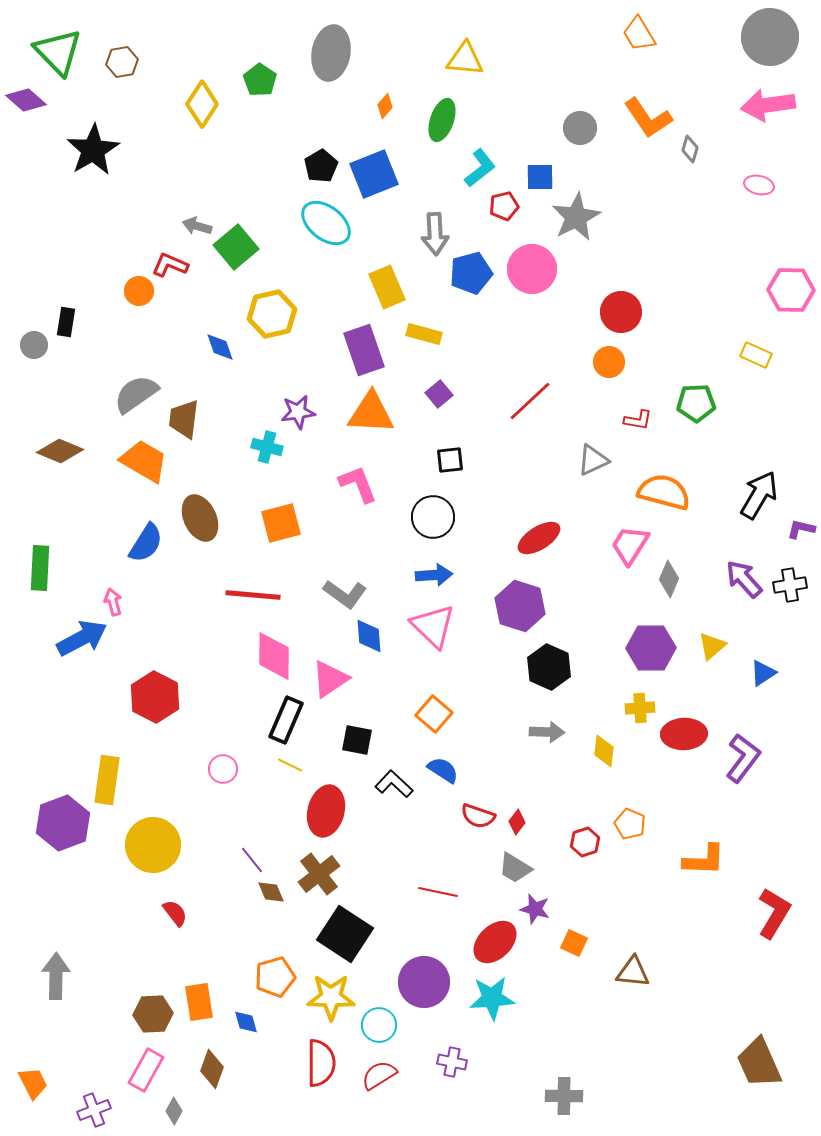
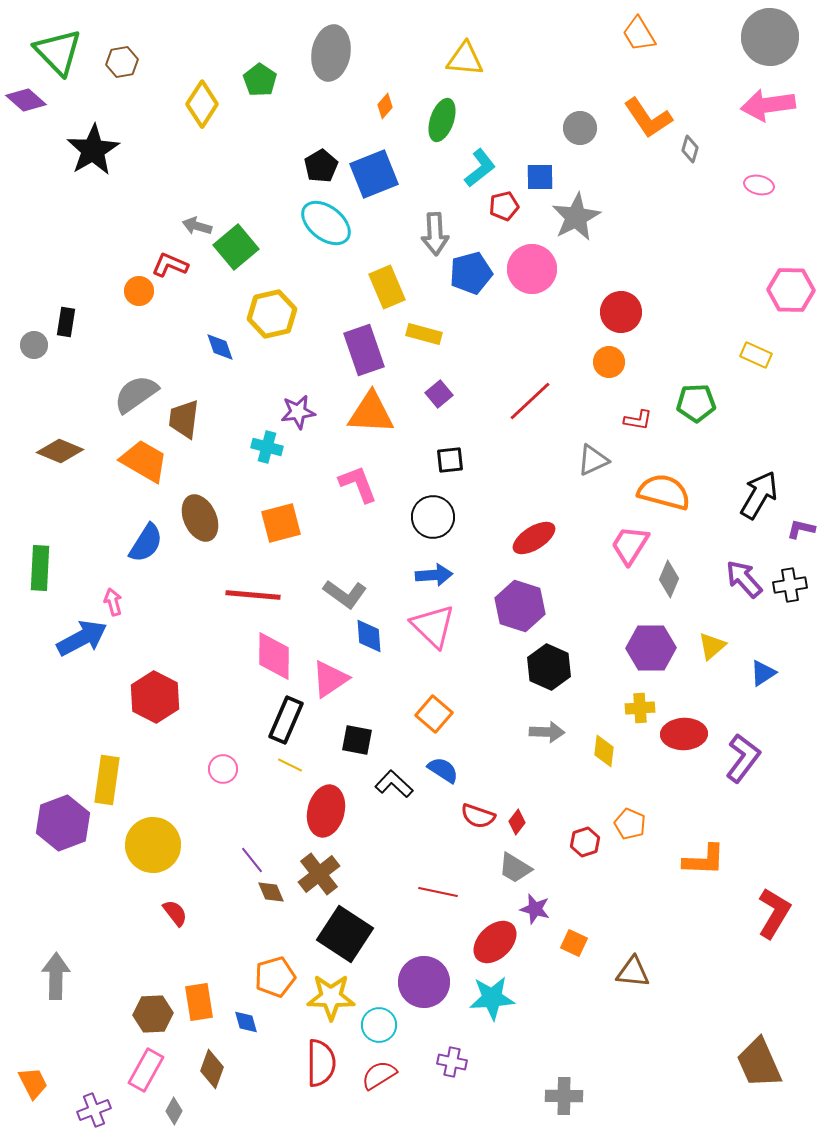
red ellipse at (539, 538): moved 5 px left
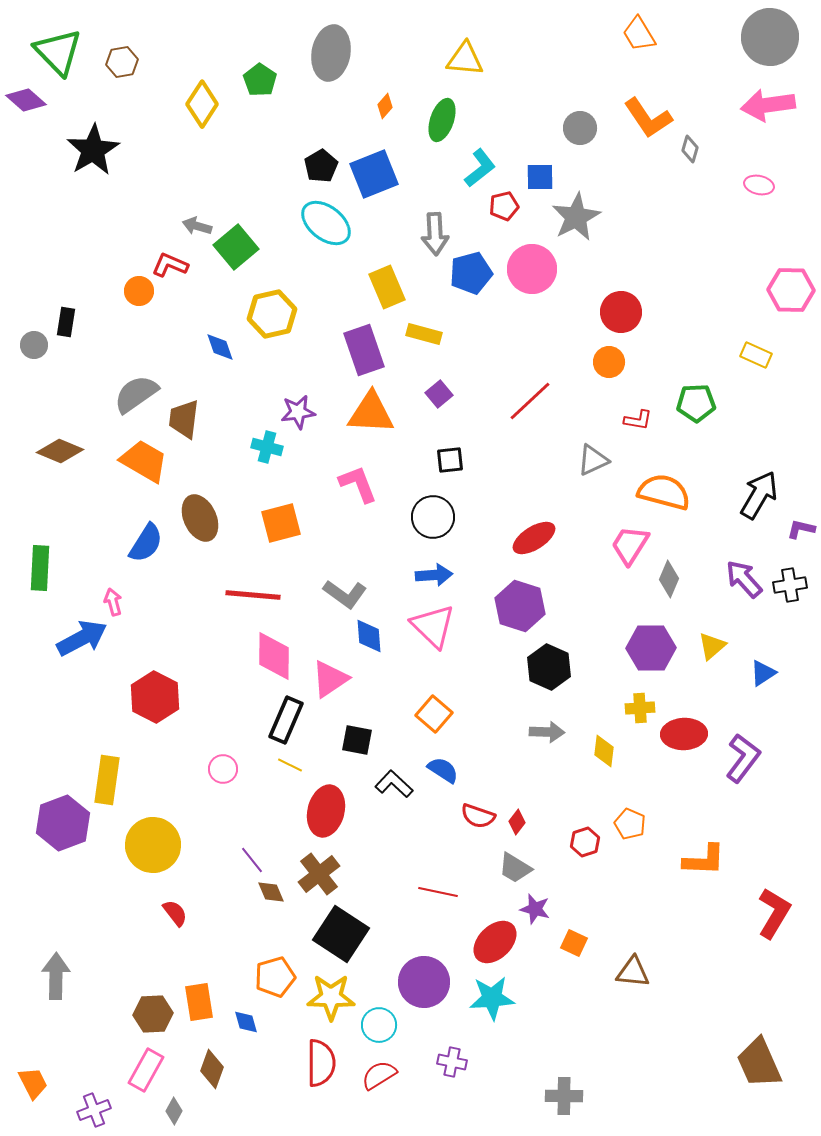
black square at (345, 934): moved 4 px left
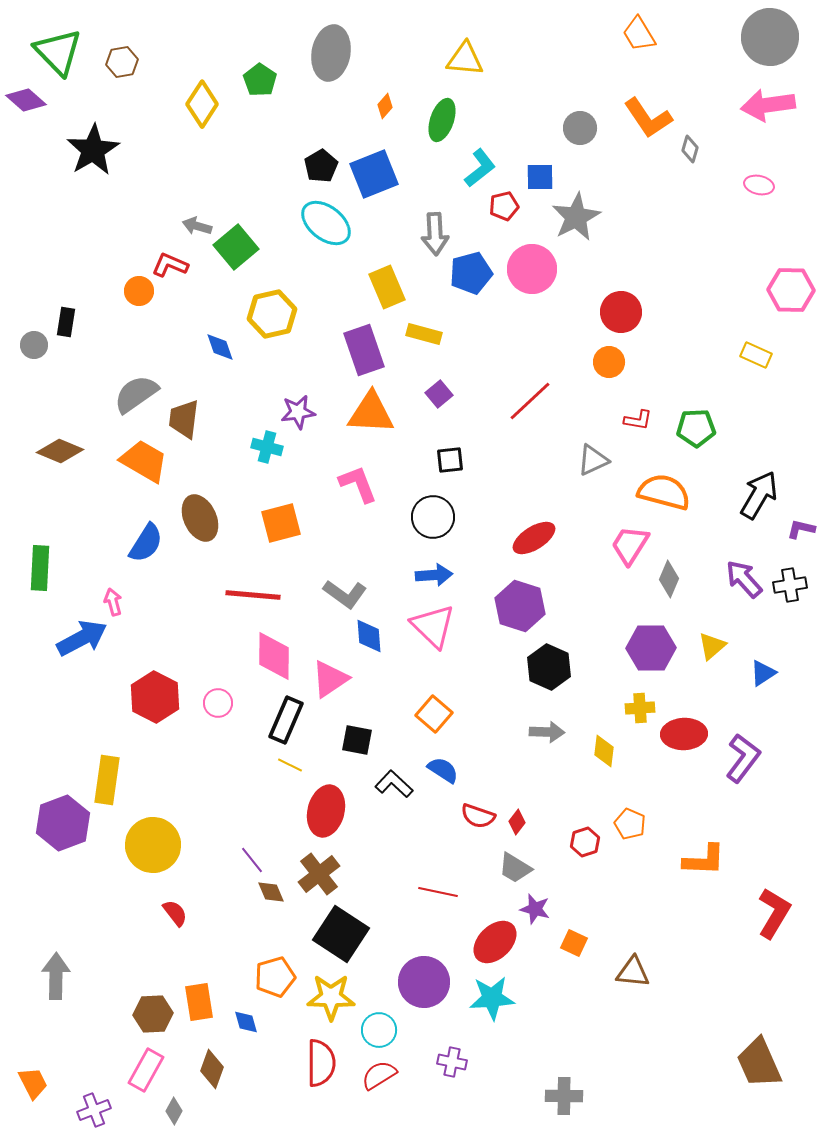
green pentagon at (696, 403): moved 25 px down
pink circle at (223, 769): moved 5 px left, 66 px up
cyan circle at (379, 1025): moved 5 px down
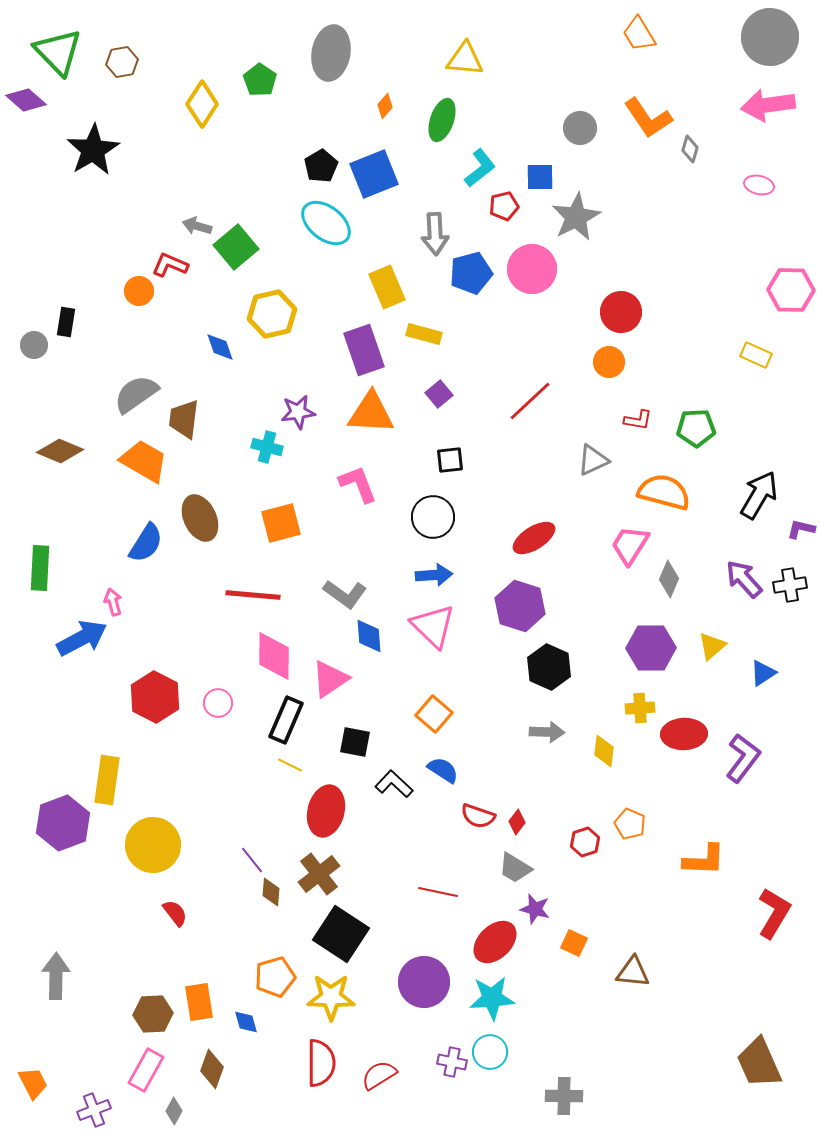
black square at (357, 740): moved 2 px left, 2 px down
brown diamond at (271, 892): rotated 28 degrees clockwise
cyan circle at (379, 1030): moved 111 px right, 22 px down
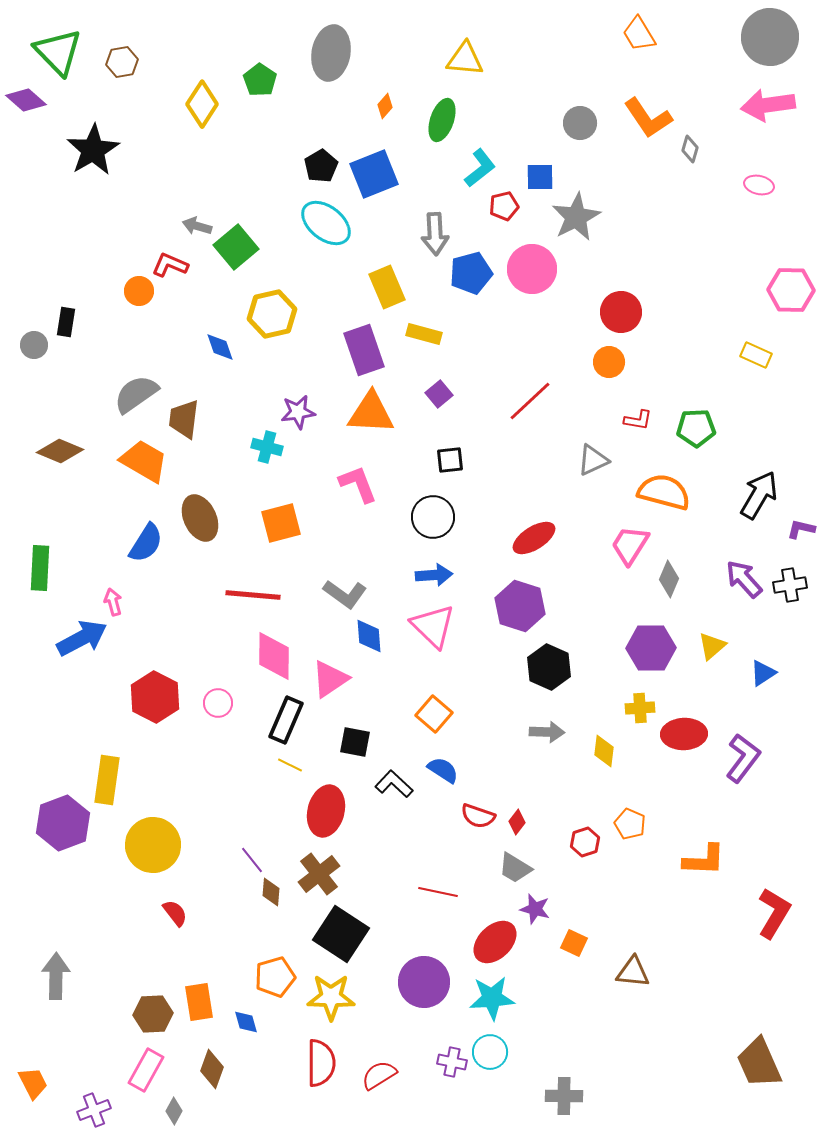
gray circle at (580, 128): moved 5 px up
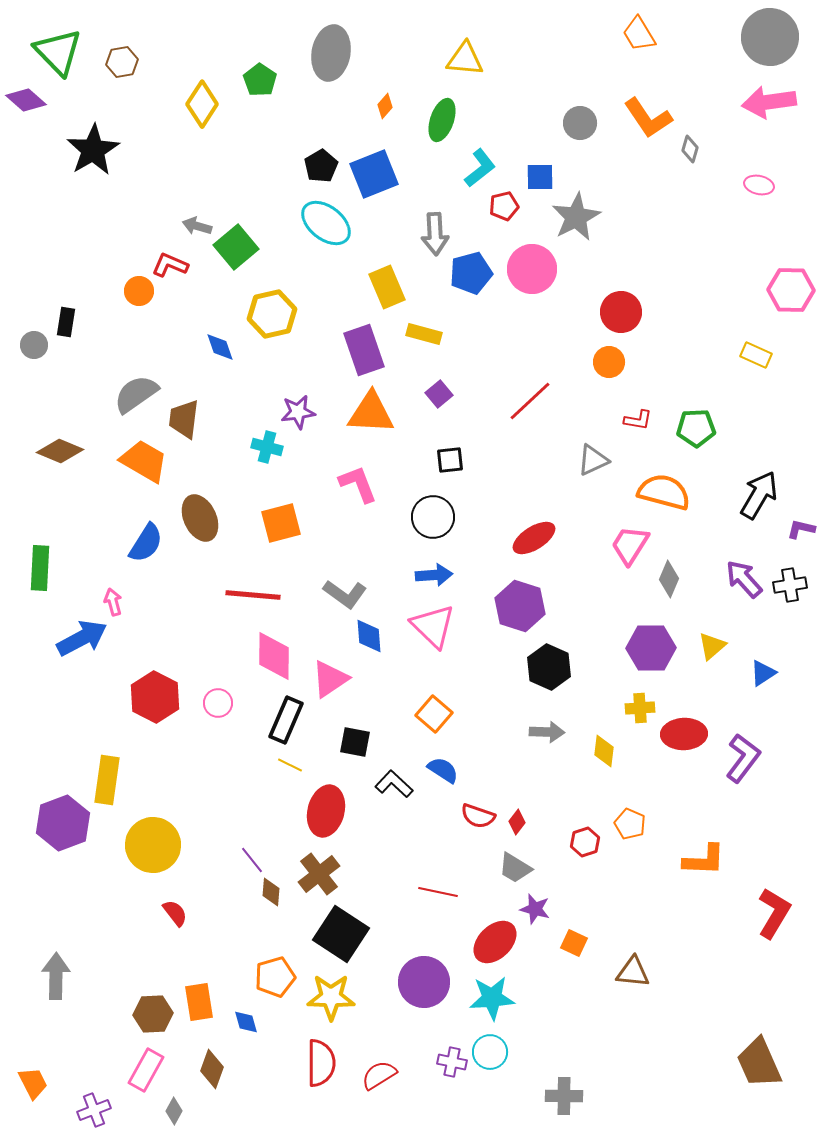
pink arrow at (768, 105): moved 1 px right, 3 px up
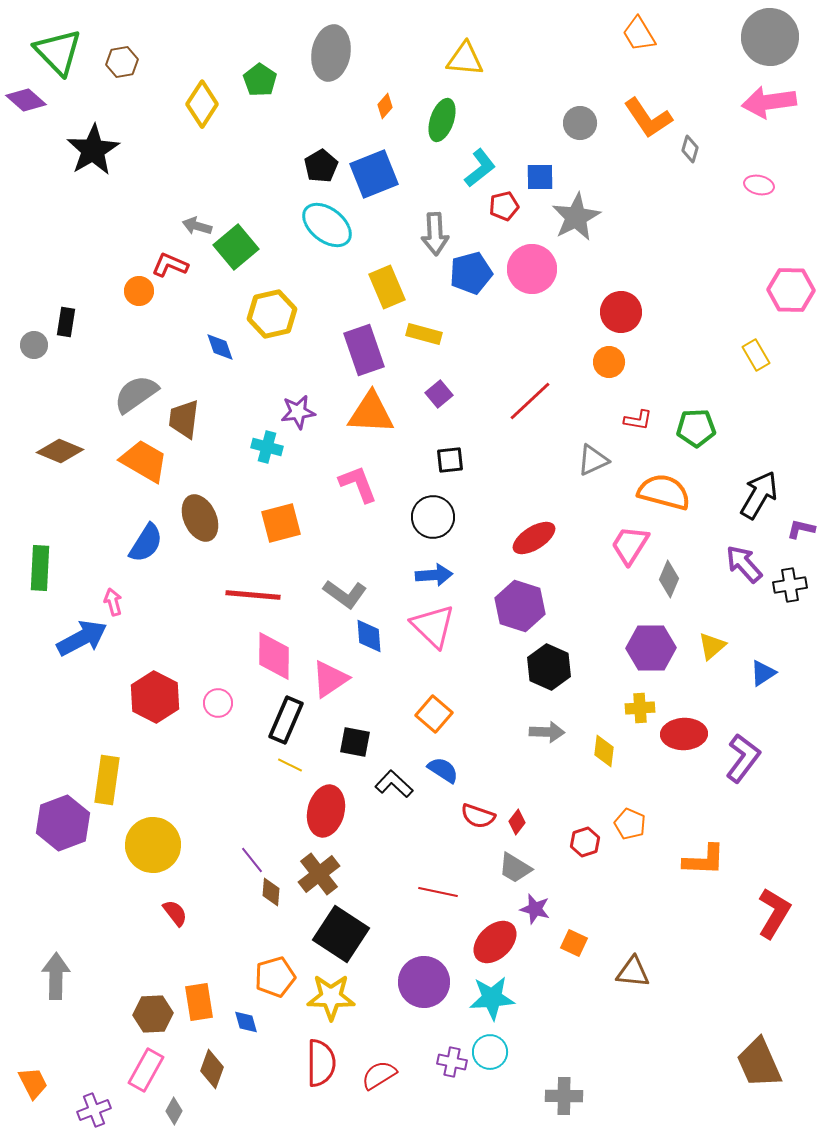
cyan ellipse at (326, 223): moved 1 px right, 2 px down
yellow rectangle at (756, 355): rotated 36 degrees clockwise
purple arrow at (744, 579): moved 15 px up
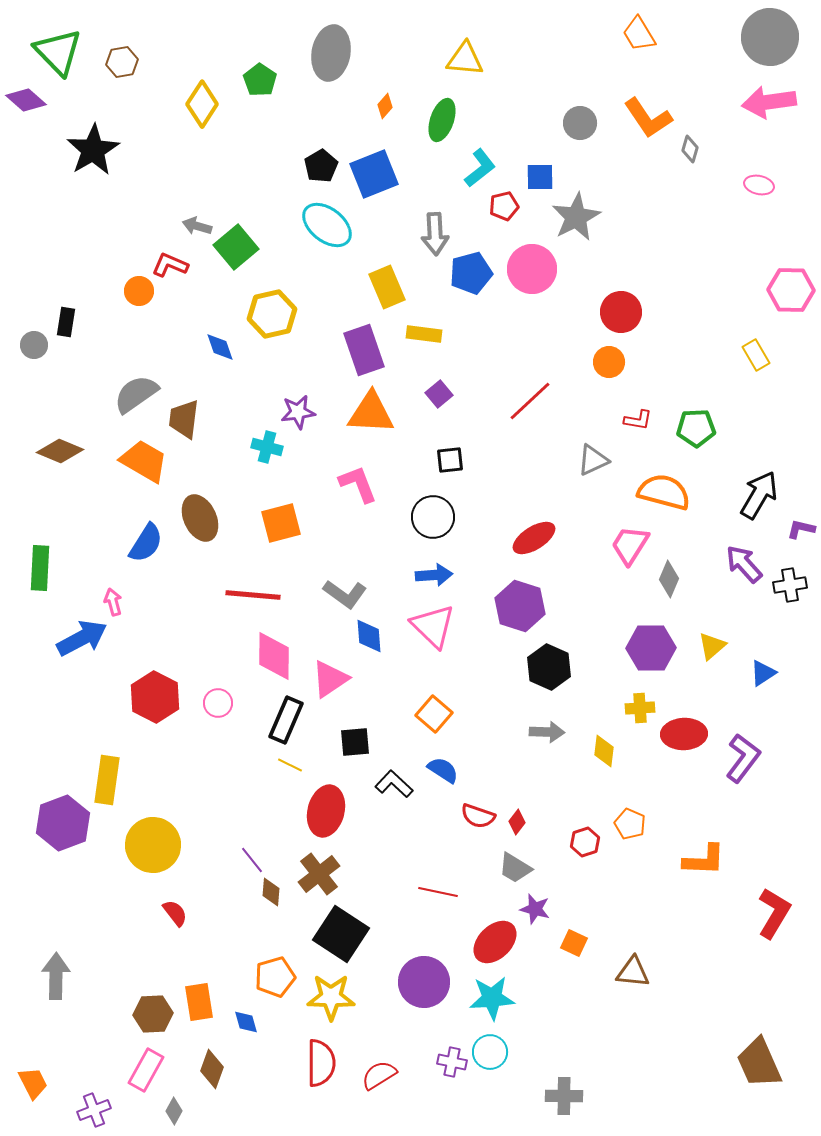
yellow rectangle at (424, 334): rotated 8 degrees counterclockwise
black square at (355, 742): rotated 16 degrees counterclockwise
